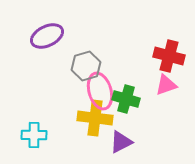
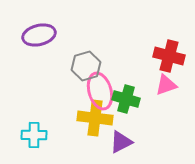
purple ellipse: moved 8 px left, 1 px up; rotated 12 degrees clockwise
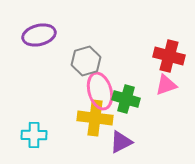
gray hexagon: moved 5 px up
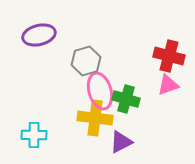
pink triangle: moved 2 px right
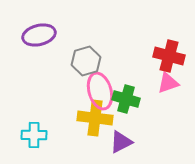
pink triangle: moved 2 px up
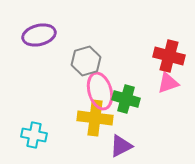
cyan cross: rotated 10 degrees clockwise
purple triangle: moved 4 px down
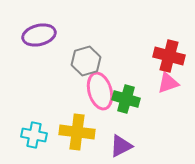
yellow cross: moved 18 px left, 14 px down
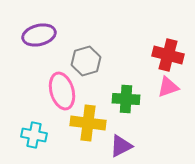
red cross: moved 1 px left, 1 px up
pink triangle: moved 4 px down
pink ellipse: moved 38 px left
green cross: rotated 12 degrees counterclockwise
yellow cross: moved 11 px right, 9 px up
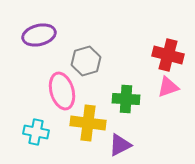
cyan cross: moved 2 px right, 3 px up
purple triangle: moved 1 px left, 1 px up
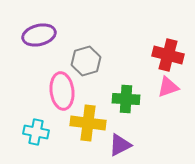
pink ellipse: rotated 9 degrees clockwise
